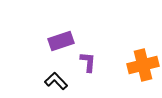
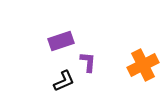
orange cross: rotated 12 degrees counterclockwise
black L-shape: moved 8 px right; rotated 110 degrees clockwise
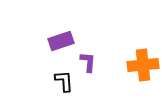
orange cross: rotated 20 degrees clockwise
black L-shape: rotated 70 degrees counterclockwise
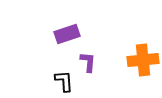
purple rectangle: moved 6 px right, 7 px up
orange cross: moved 5 px up
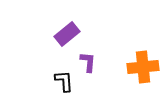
purple rectangle: rotated 20 degrees counterclockwise
orange cross: moved 7 px down
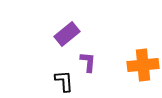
orange cross: moved 2 px up
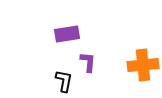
purple rectangle: rotated 30 degrees clockwise
black L-shape: rotated 15 degrees clockwise
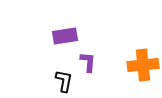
purple rectangle: moved 2 px left, 2 px down
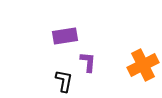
orange cross: rotated 20 degrees counterclockwise
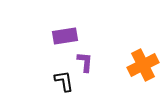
purple L-shape: moved 3 px left
black L-shape: rotated 20 degrees counterclockwise
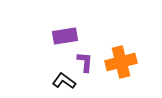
orange cross: moved 22 px left, 3 px up; rotated 12 degrees clockwise
black L-shape: rotated 45 degrees counterclockwise
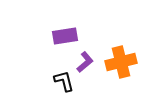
purple L-shape: rotated 45 degrees clockwise
black L-shape: rotated 40 degrees clockwise
